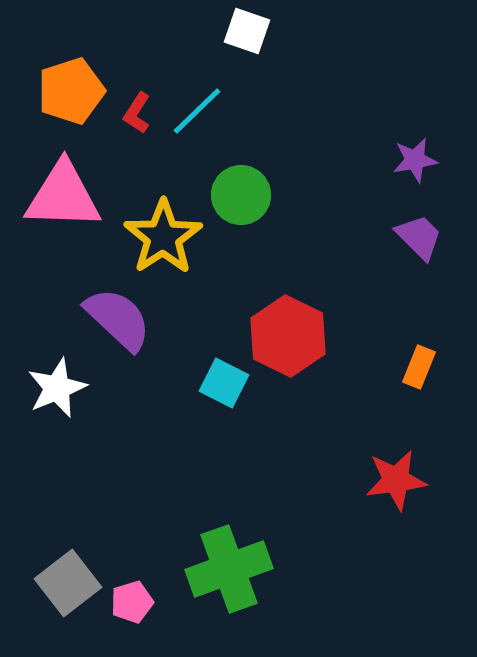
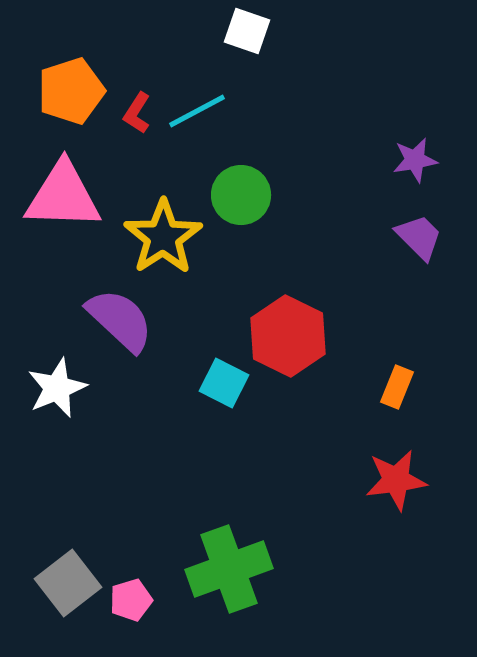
cyan line: rotated 16 degrees clockwise
purple semicircle: moved 2 px right, 1 px down
orange rectangle: moved 22 px left, 20 px down
pink pentagon: moved 1 px left, 2 px up
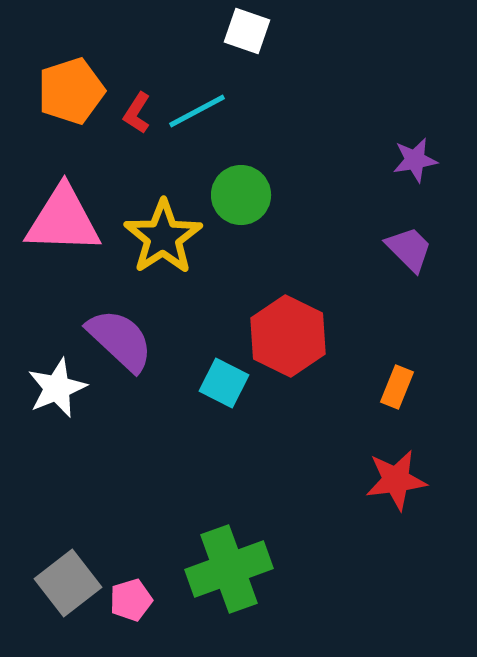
pink triangle: moved 24 px down
purple trapezoid: moved 10 px left, 12 px down
purple semicircle: moved 20 px down
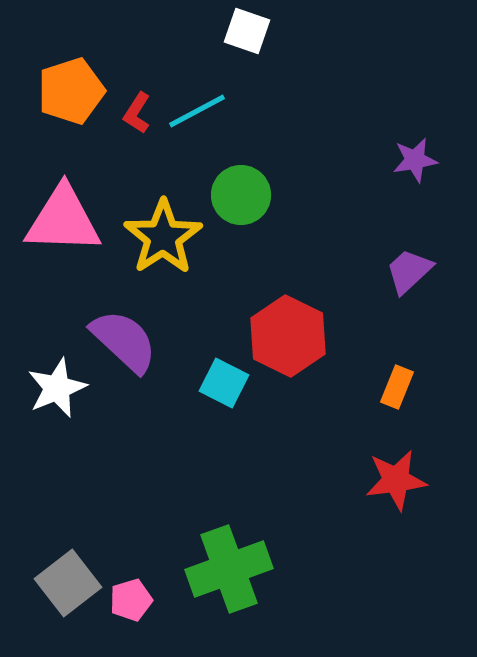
purple trapezoid: moved 22 px down; rotated 88 degrees counterclockwise
purple semicircle: moved 4 px right, 1 px down
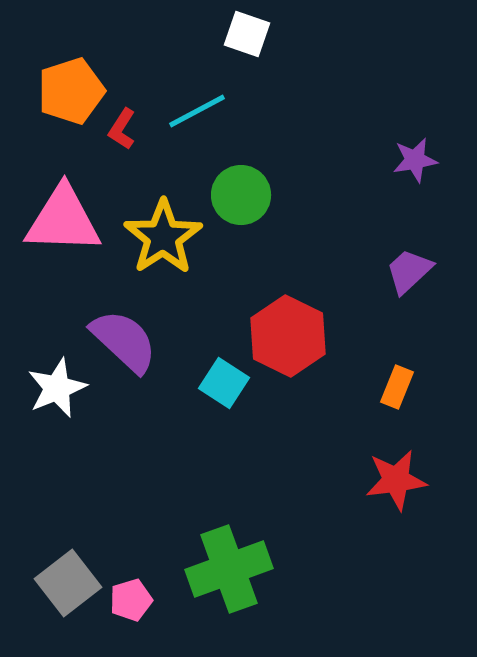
white square: moved 3 px down
red L-shape: moved 15 px left, 16 px down
cyan square: rotated 6 degrees clockwise
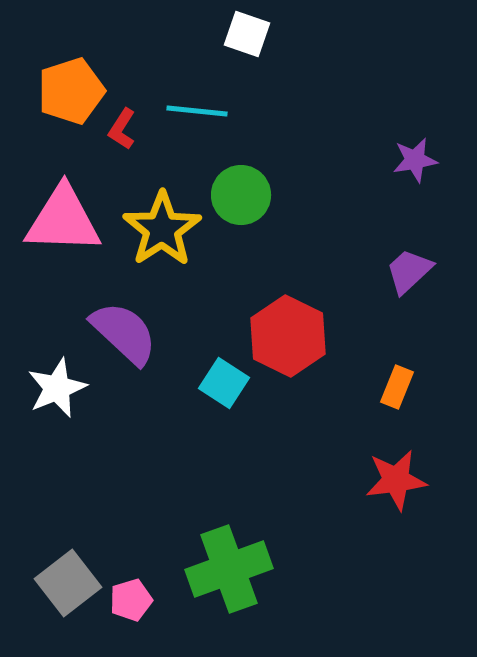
cyan line: rotated 34 degrees clockwise
yellow star: moved 1 px left, 8 px up
purple semicircle: moved 8 px up
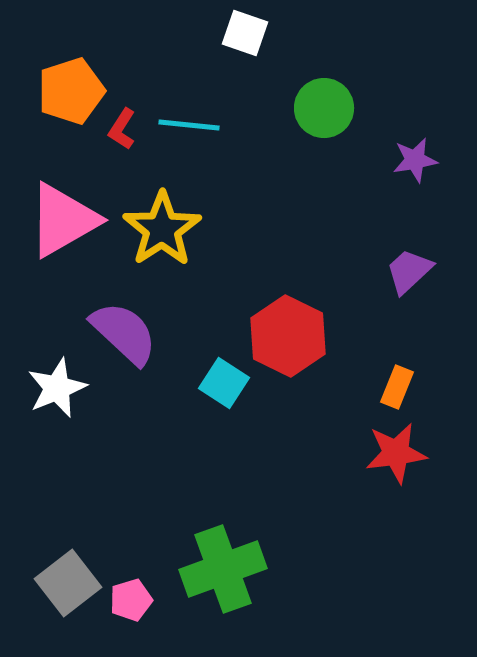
white square: moved 2 px left, 1 px up
cyan line: moved 8 px left, 14 px down
green circle: moved 83 px right, 87 px up
pink triangle: rotated 32 degrees counterclockwise
red star: moved 27 px up
green cross: moved 6 px left
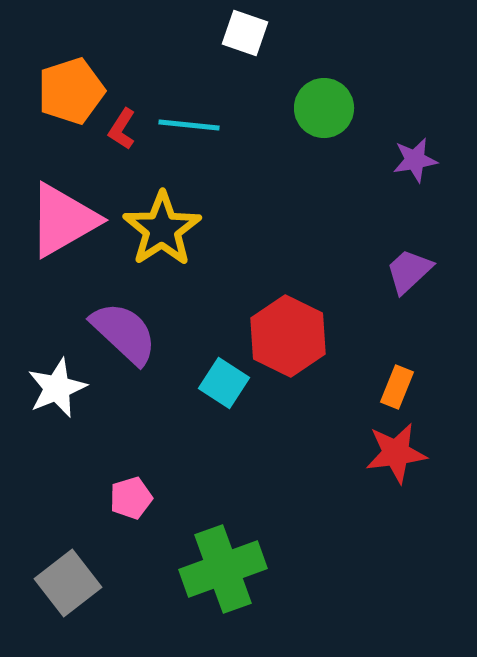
pink pentagon: moved 102 px up
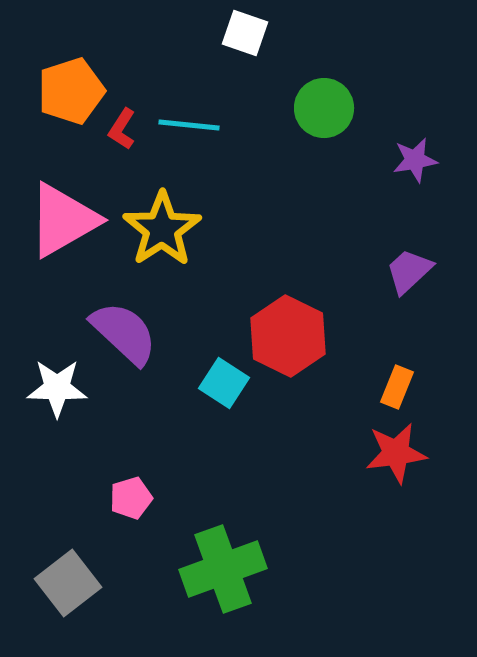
white star: rotated 24 degrees clockwise
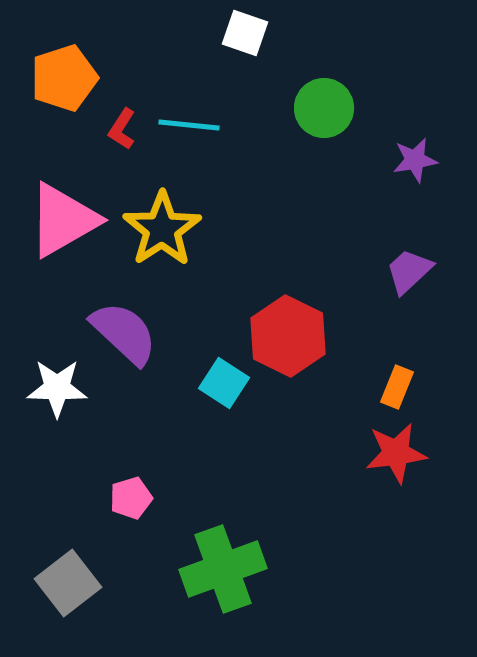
orange pentagon: moved 7 px left, 13 px up
